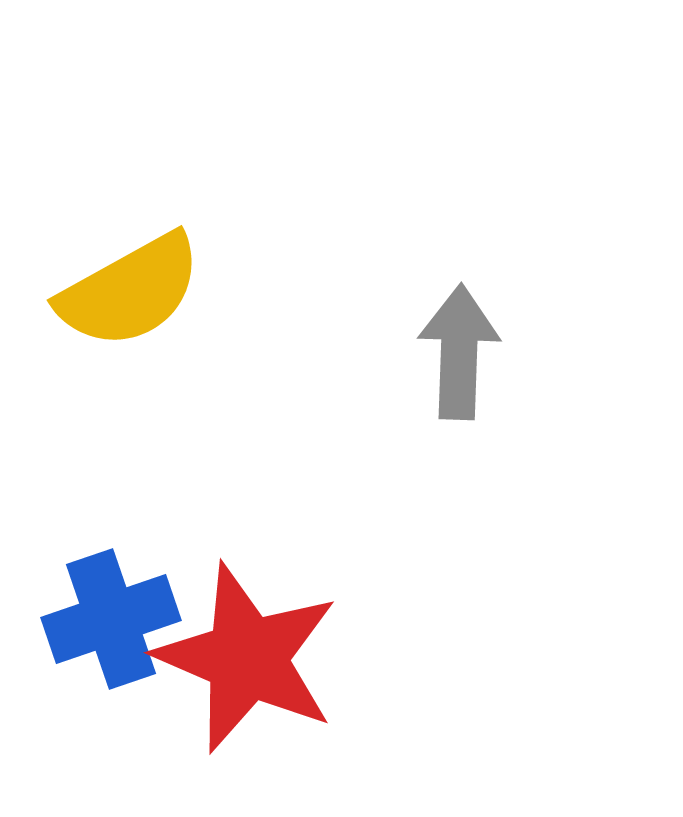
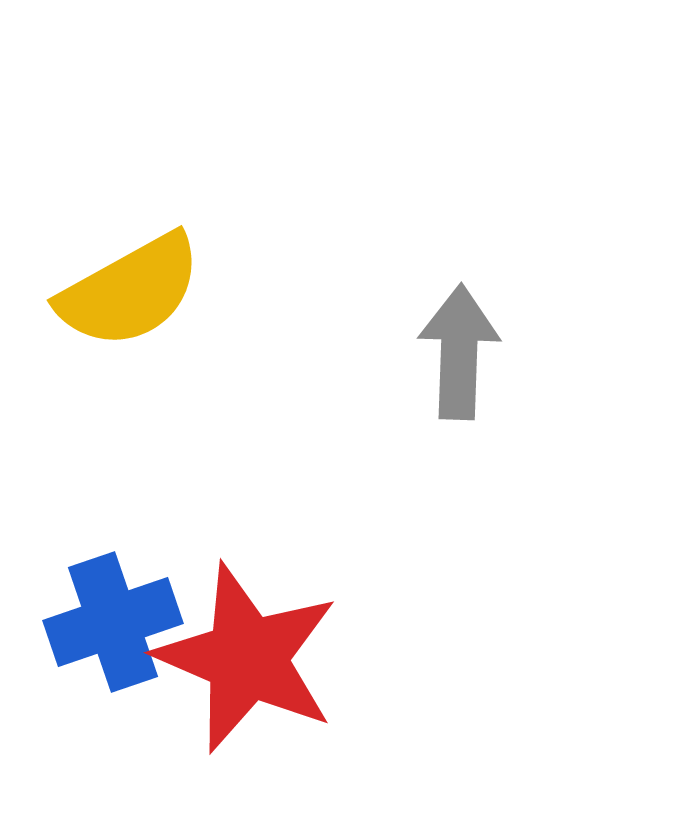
blue cross: moved 2 px right, 3 px down
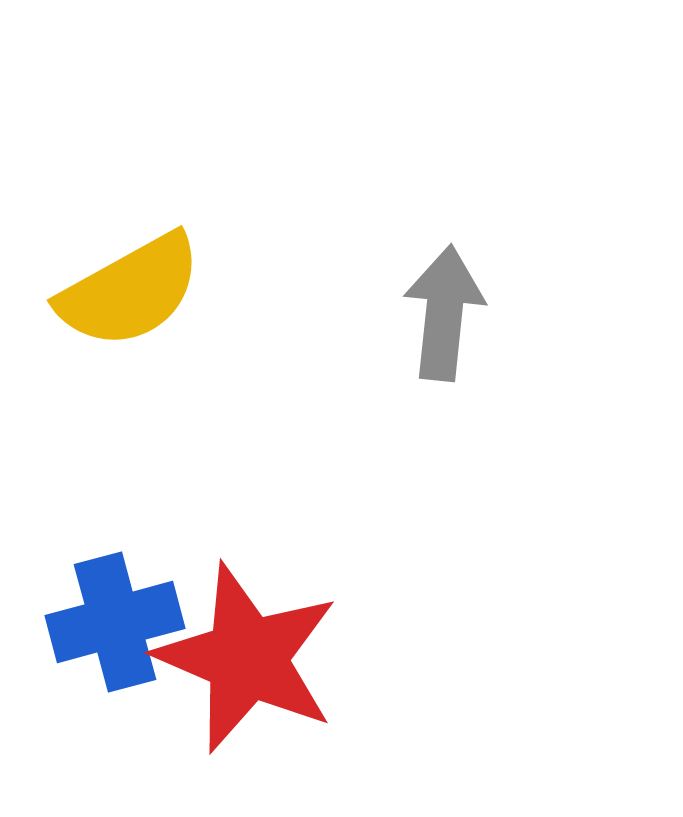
gray arrow: moved 15 px left, 39 px up; rotated 4 degrees clockwise
blue cross: moved 2 px right; rotated 4 degrees clockwise
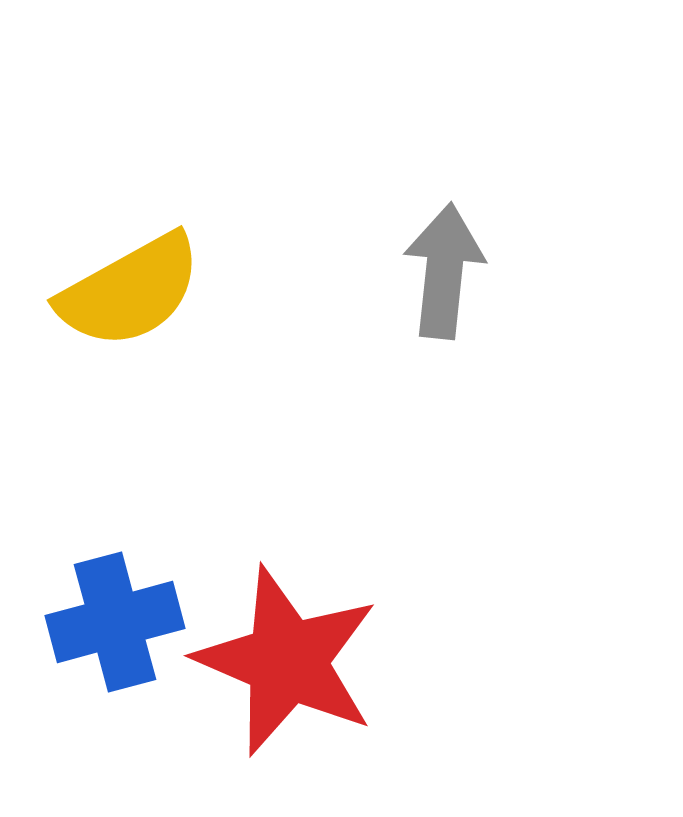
gray arrow: moved 42 px up
red star: moved 40 px right, 3 px down
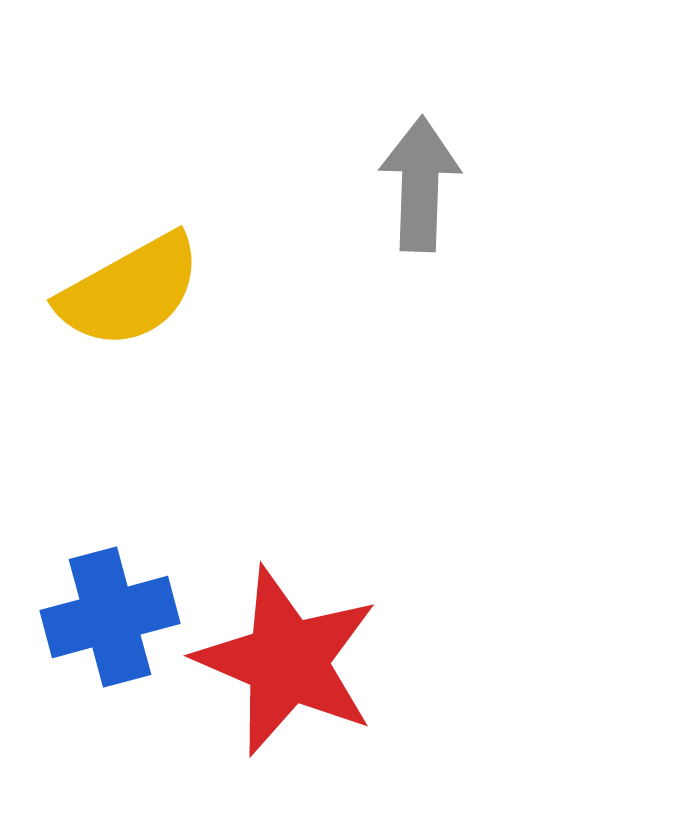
gray arrow: moved 24 px left, 87 px up; rotated 4 degrees counterclockwise
blue cross: moved 5 px left, 5 px up
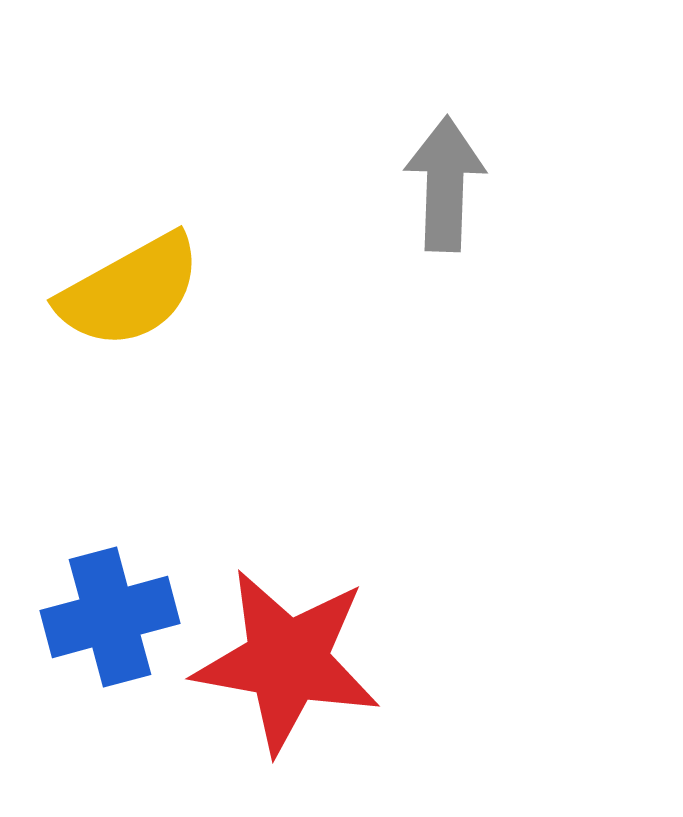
gray arrow: moved 25 px right
red star: rotated 13 degrees counterclockwise
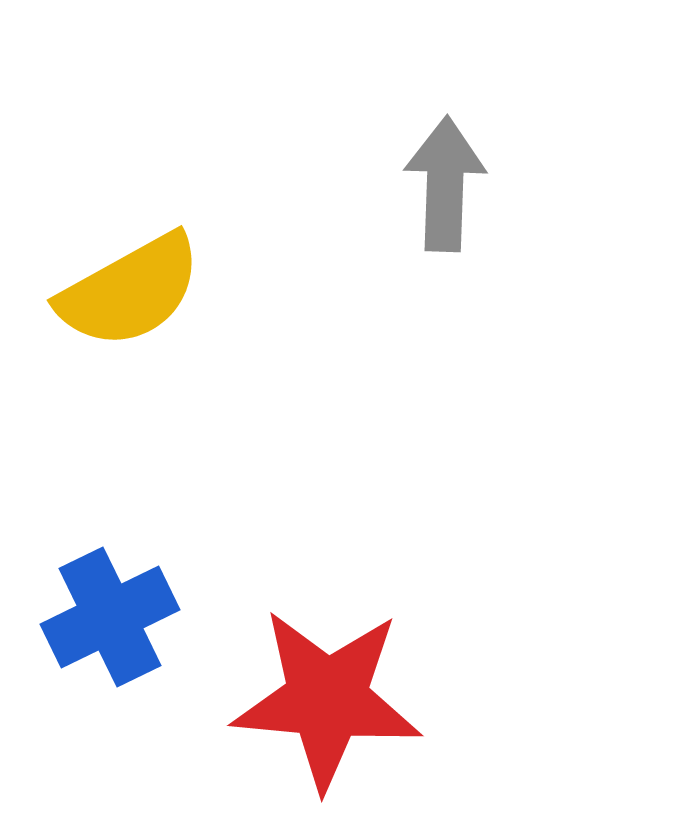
blue cross: rotated 11 degrees counterclockwise
red star: moved 40 px right, 38 px down; rotated 5 degrees counterclockwise
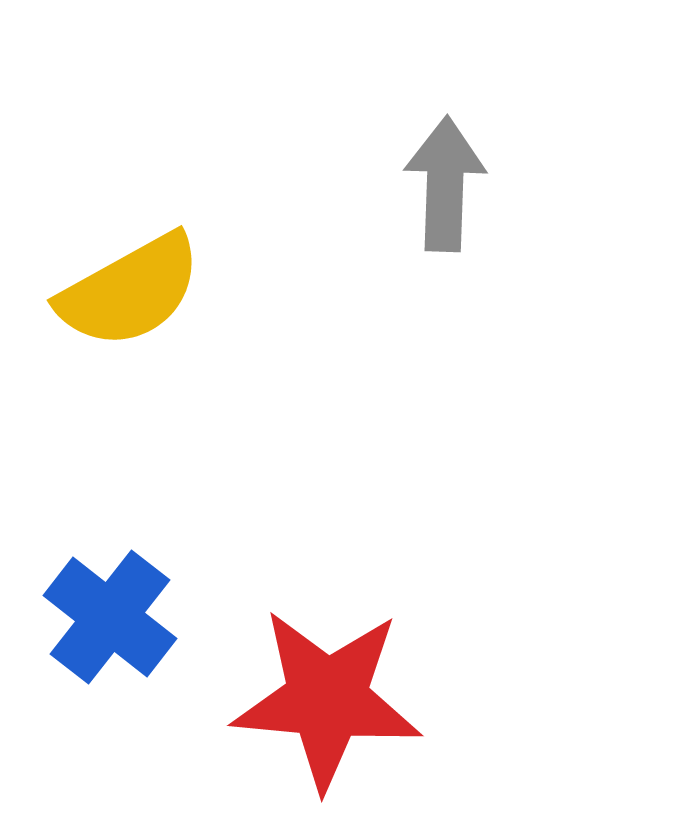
blue cross: rotated 26 degrees counterclockwise
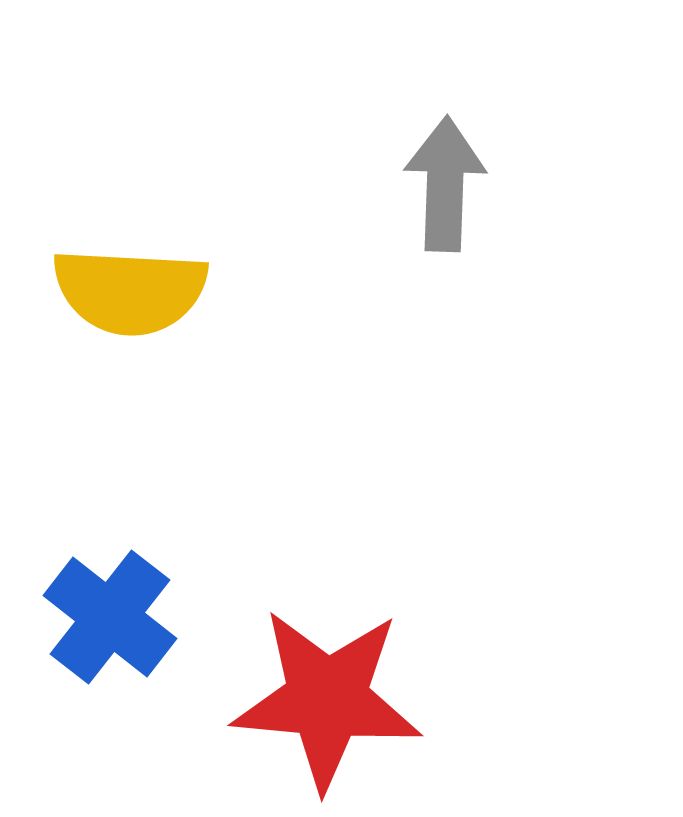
yellow semicircle: rotated 32 degrees clockwise
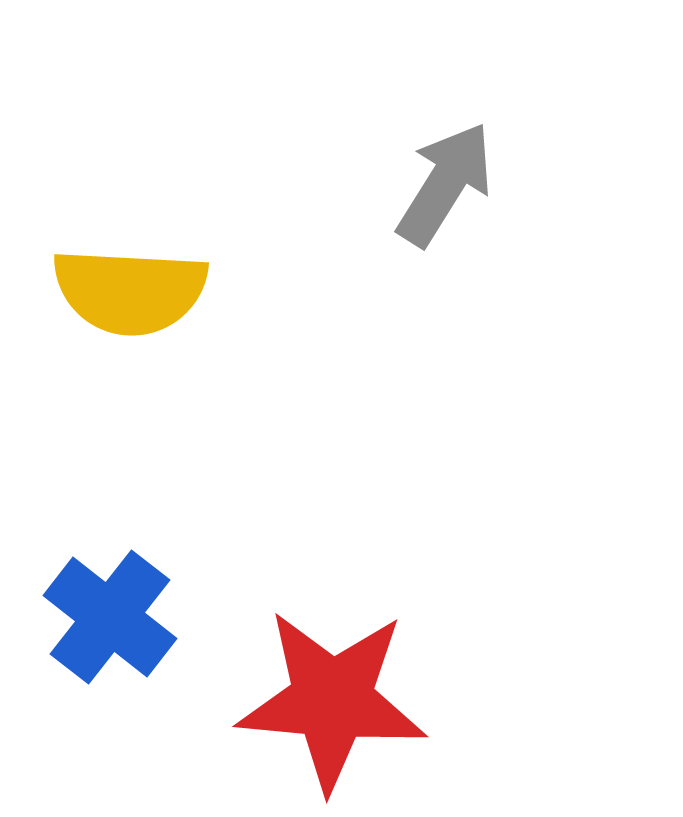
gray arrow: rotated 30 degrees clockwise
red star: moved 5 px right, 1 px down
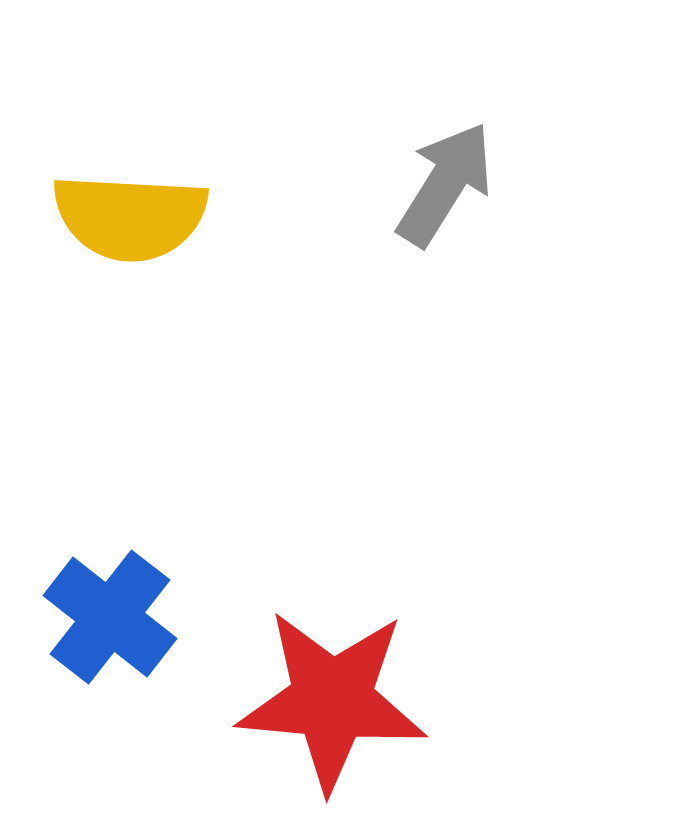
yellow semicircle: moved 74 px up
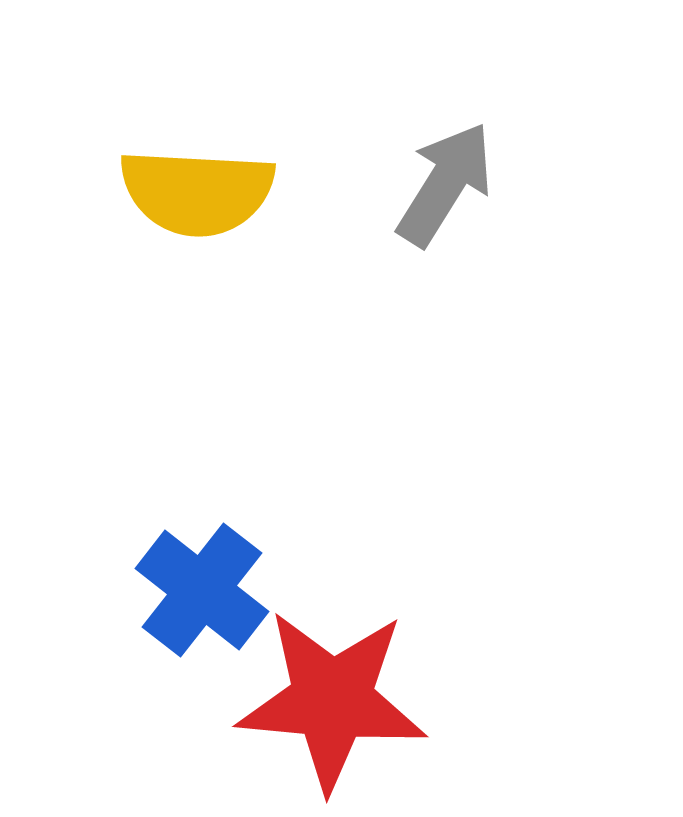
yellow semicircle: moved 67 px right, 25 px up
blue cross: moved 92 px right, 27 px up
